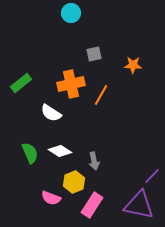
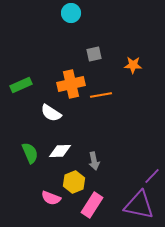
green rectangle: moved 2 px down; rotated 15 degrees clockwise
orange line: rotated 50 degrees clockwise
white diamond: rotated 35 degrees counterclockwise
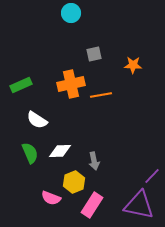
white semicircle: moved 14 px left, 7 px down
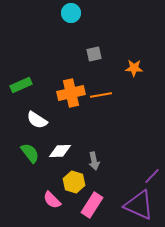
orange star: moved 1 px right, 3 px down
orange cross: moved 9 px down
green semicircle: rotated 15 degrees counterclockwise
yellow hexagon: rotated 20 degrees counterclockwise
pink semicircle: moved 1 px right, 2 px down; rotated 24 degrees clockwise
purple triangle: rotated 12 degrees clockwise
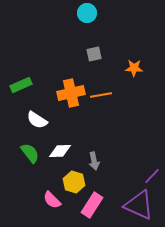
cyan circle: moved 16 px right
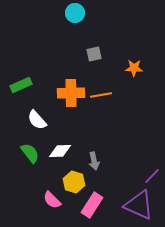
cyan circle: moved 12 px left
orange cross: rotated 12 degrees clockwise
white semicircle: rotated 15 degrees clockwise
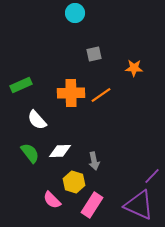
orange line: rotated 25 degrees counterclockwise
